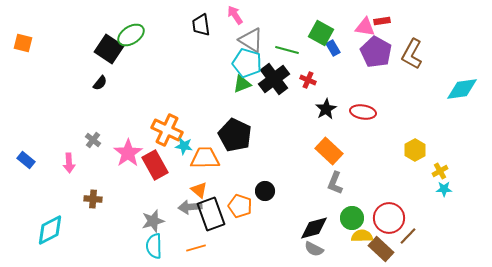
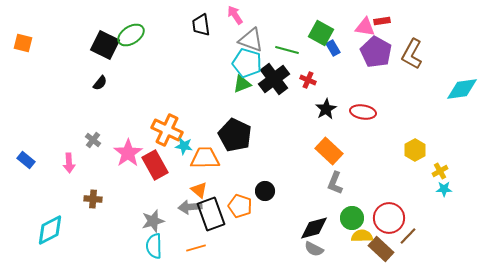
gray triangle at (251, 40): rotated 12 degrees counterclockwise
black square at (109, 49): moved 4 px left, 4 px up; rotated 8 degrees counterclockwise
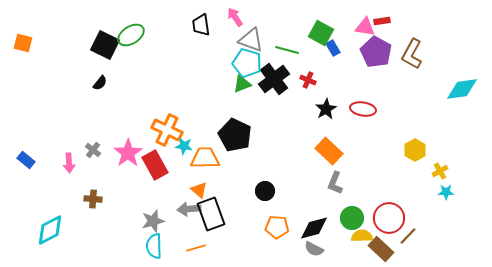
pink arrow at (235, 15): moved 2 px down
red ellipse at (363, 112): moved 3 px up
gray cross at (93, 140): moved 10 px down
cyan star at (444, 189): moved 2 px right, 3 px down
orange pentagon at (240, 206): moved 37 px right, 21 px down; rotated 15 degrees counterclockwise
gray arrow at (190, 207): moved 1 px left, 2 px down
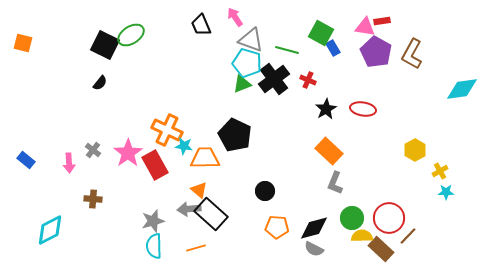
black trapezoid at (201, 25): rotated 15 degrees counterclockwise
black rectangle at (211, 214): rotated 28 degrees counterclockwise
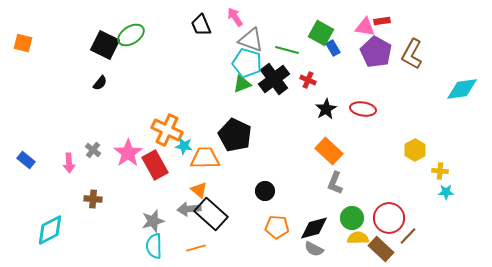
yellow cross at (440, 171): rotated 35 degrees clockwise
yellow semicircle at (362, 236): moved 4 px left, 2 px down
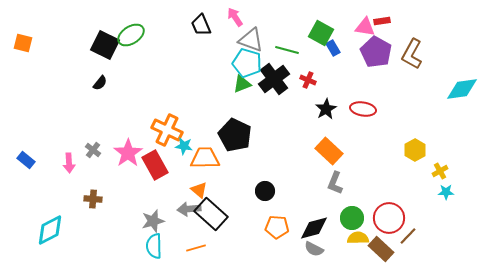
yellow cross at (440, 171): rotated 35 degrees counterclockwise
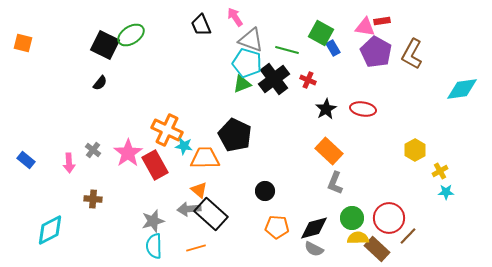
brown rectangle at (381, 249): moved 4 px left
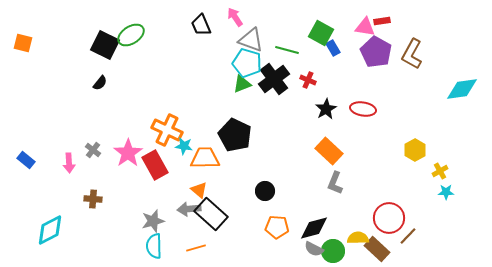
green circle at (352, 218): moved 19 px left, 33 px down
